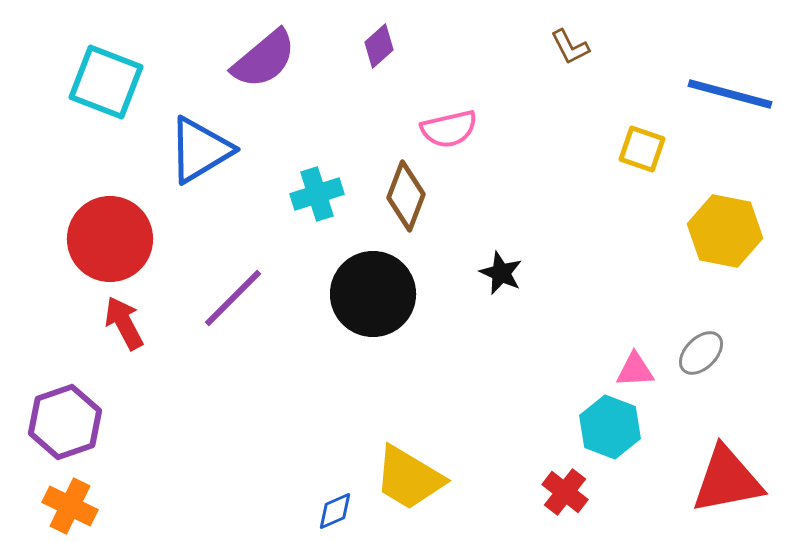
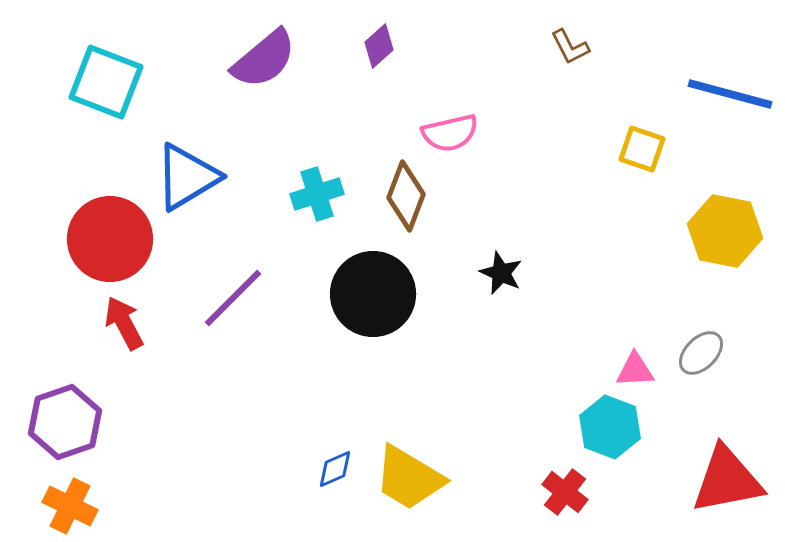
pink semicircle: moved 1 px right, 4 px down
blue triangle: moved 13 px left, 27 px down
blue diamond: moved 42 px up
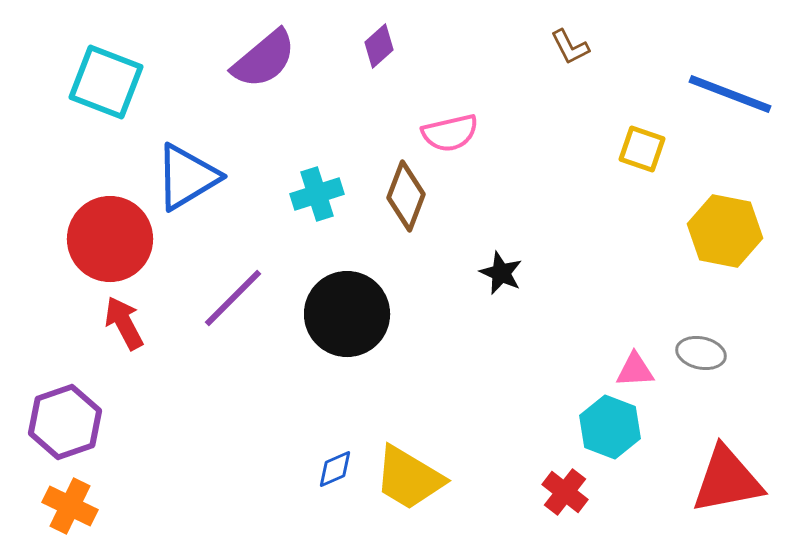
blue line: rotated 6 degrees clockwise
black circle: moved 26 px left, 20 px down
gray ellipse: rotated 57 degrees clockwise
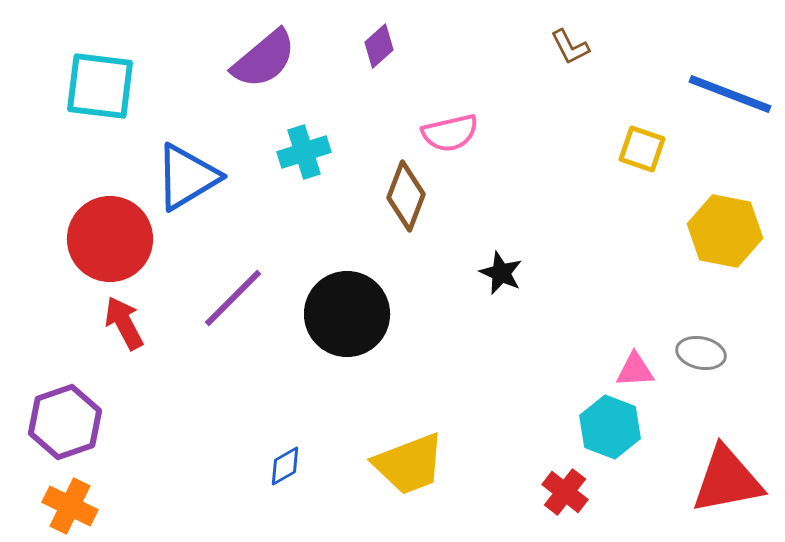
cyan square: moved 6 px left, 4 px down; rotated 14 degrees counterclockwise
cyan cross: moved 13 px left, 42 px up
blue diamond: moved 50 px left, 3 px up; rotated 6 degrees counterclockwise
yellow trapezoid: moved 14 px up; rotated 52 degrees counterclockwise
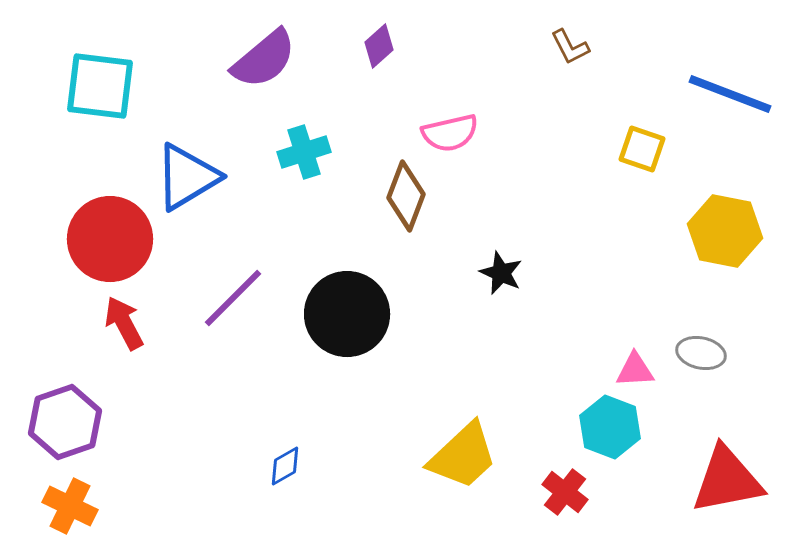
yellow trapezoid: moved 54 px right, 8 px up; rotated 22 degrees counterclockwise
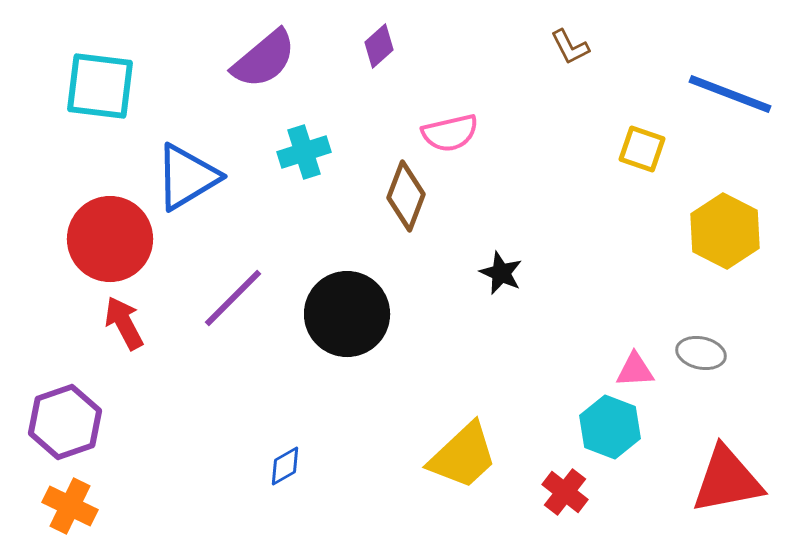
yellow hexagon: rotated 16 degrees clockwise
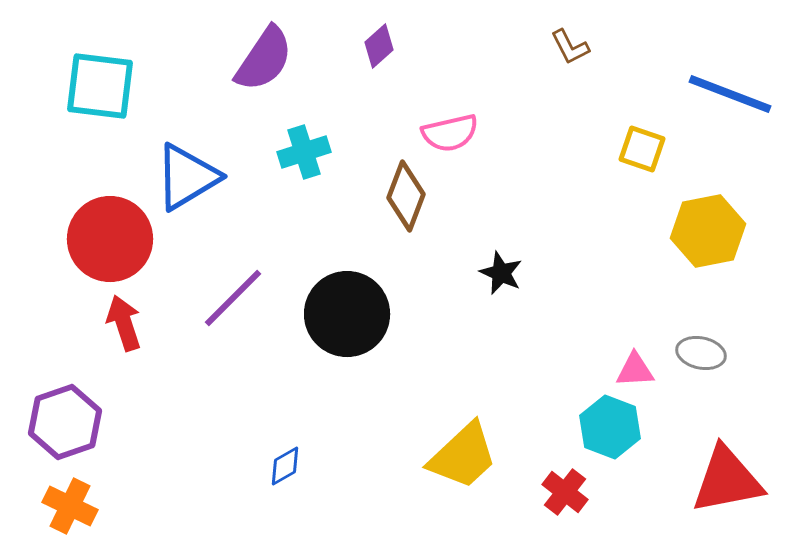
purple semicircle: rotated 16 degrees counterclockwise
yellow hexagon: moved 17 px left; rotated 22 degrees clockwise
red arrow: rotated 10 degrees clockwise
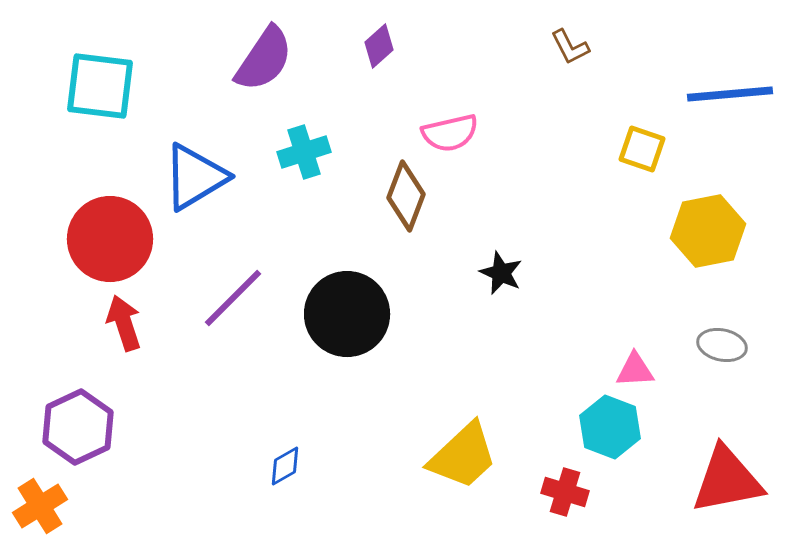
blue line: rotated 26 degrees counterclockwise
blue triangle: moved 8 px right
gray ellipse: moved 21 px right, 8 px up
purple hexagon: moved 13 px right, 5 px down; rotated 6 degrees counterclockwise
red cross: rotated 21 degrees counterclockwise
orange cross: moved 30 px left; rotated 32 degrees clockwise
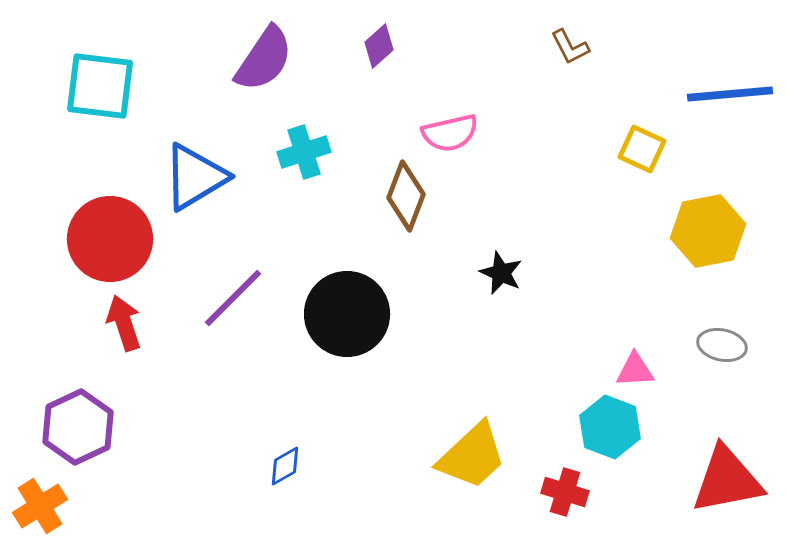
yellow square: rotated 6 degrees clockwise
yellow trapezoid: moved 9 px right
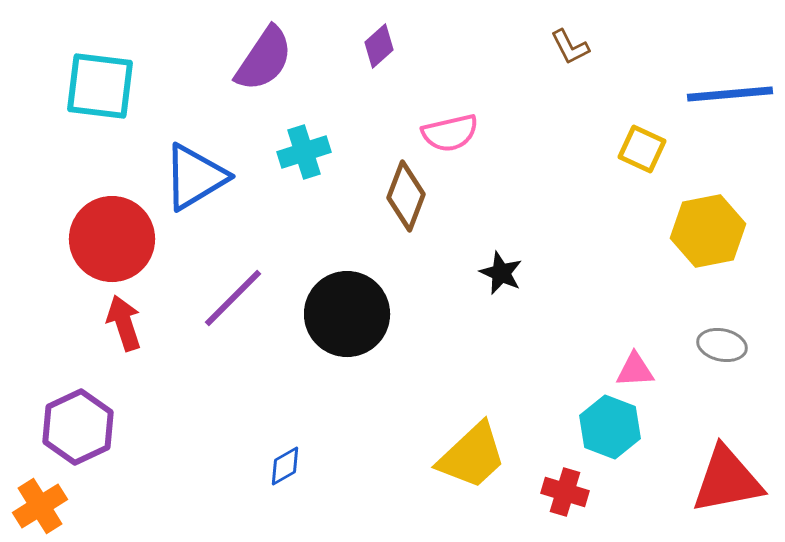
red circle: moved 2 px right
